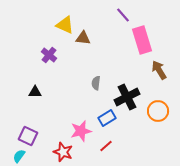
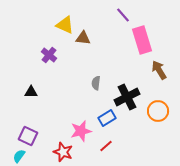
black triangle: moved 4 px left
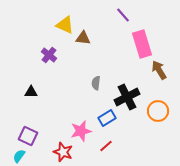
pink rectangle: moved 4 px down
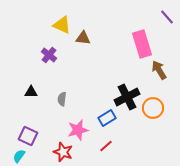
purple line: moved 44 px right, 2 px down
yellow triangle: moved 3 px left
gray semicircle: moved 34 px left, 16 px down
orange circle: moved 5 px left, 3 px up
pink star: moved 3 px left, 1 px up
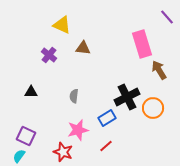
brown triangle: moved 10 px down
gray semicircle: moved 12 px right, 3 px up
purple square: moved 2 px left
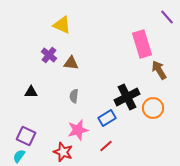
brown triangle: moved 12 px left, 15 px down
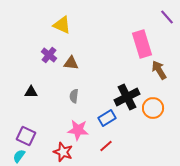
pink star: rotated 20 degrees clockwise
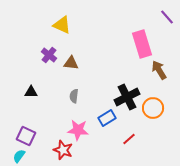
red line: moved 23 px right, 7 px up
red star: moved 2 px up
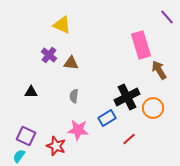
pink rectangle: moved 1 px left, 1 px down
red star: moved 7 px left, 4 px up
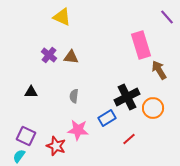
yellow triangle: moved 8 px up
brown triangle: moved 6 px up
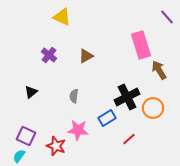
brown triangle: moved 15 px right, 1 px up; rotated 35 degrees counterclockwise
black triangle: rotated 40 degrees counterclockwise
